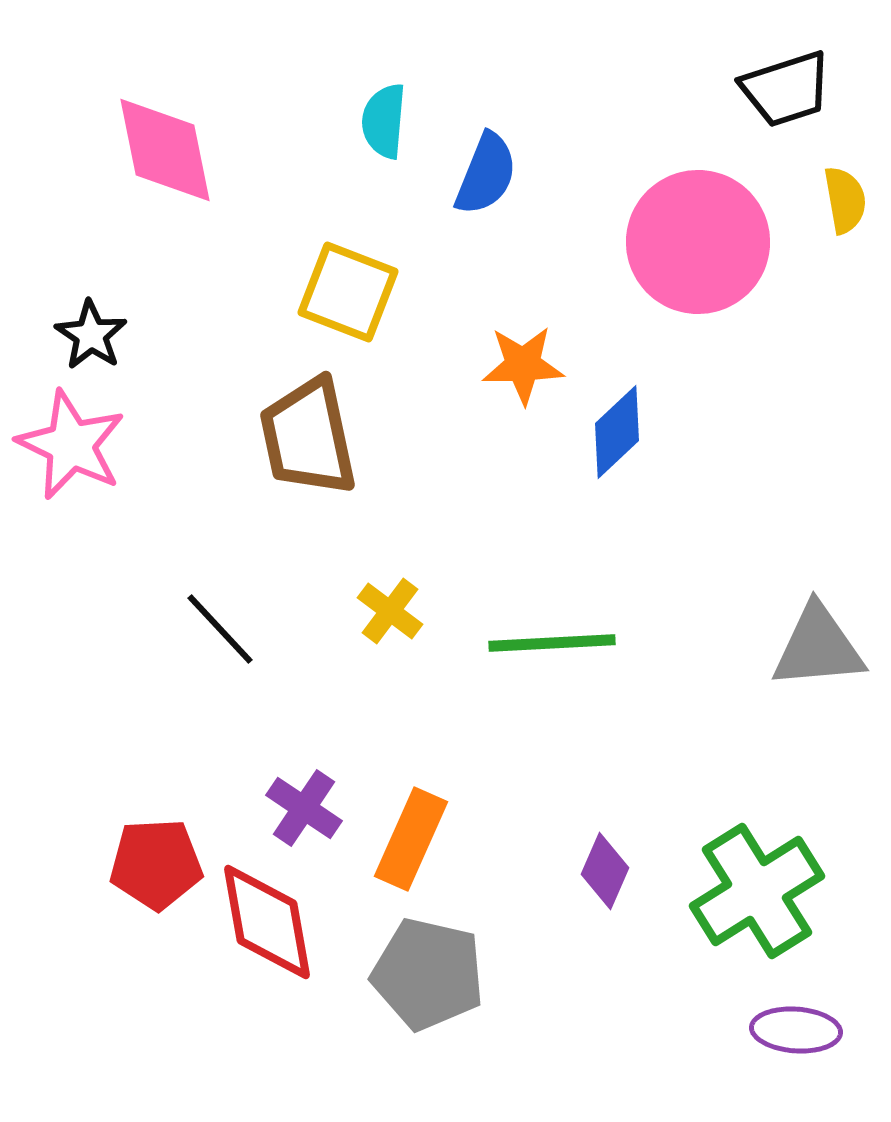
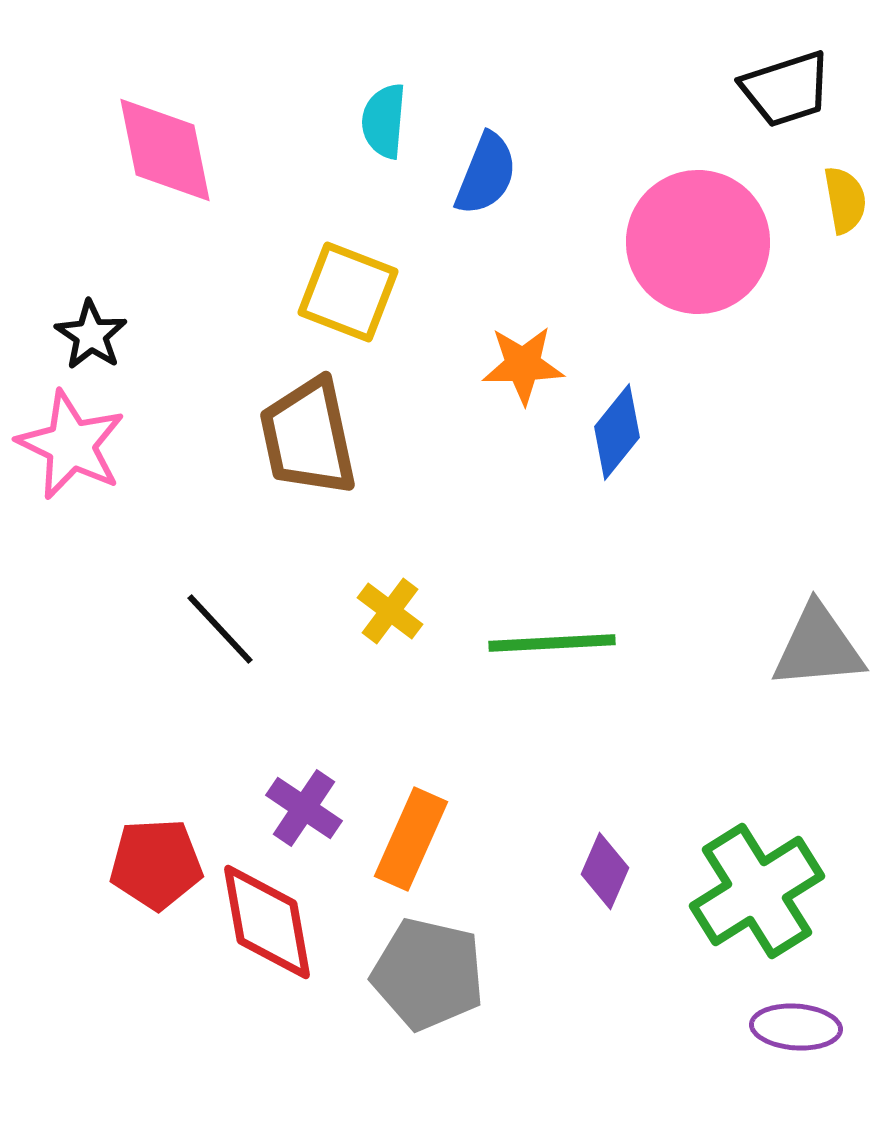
blue diamond: rotated 8 degrees counterclockwise
purple ellipse: moved 3 px up
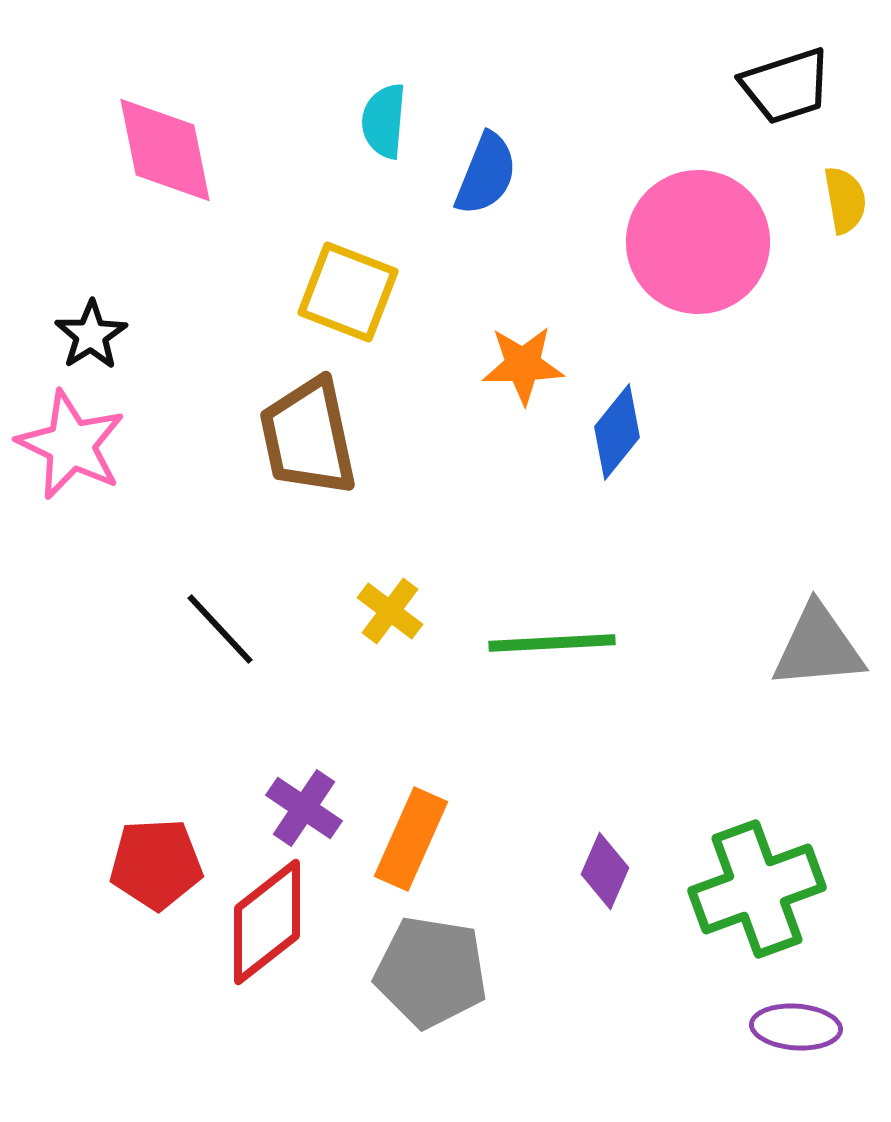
black trapezoid: moved 3 px up
black star: rotated 6 degrees clockwise
green cross: moved 2 px up; rotated 12 degrees clockwise
red diamond: rotated 62 degrees clockwise
gray pentagon: moved 3 px right, 2 px up; rotated 4 degrees counterclockwise
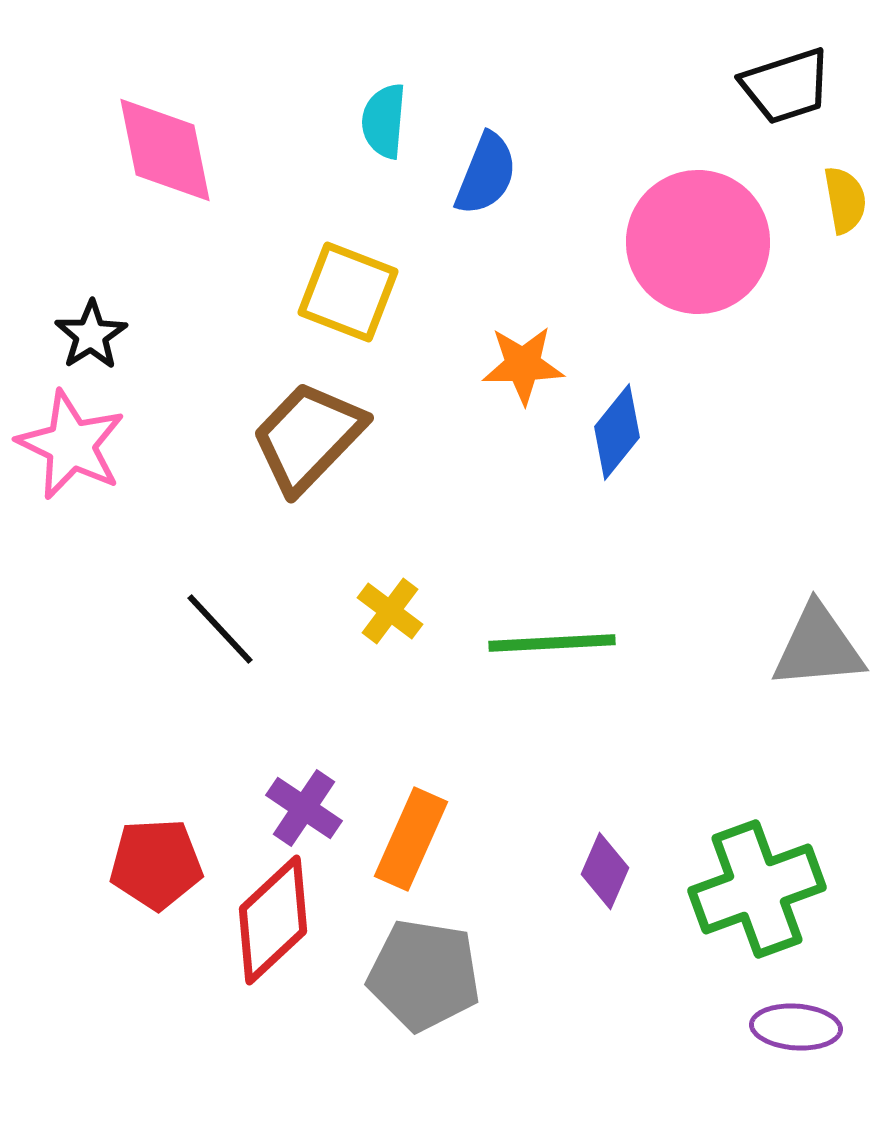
brown trapezoid: rotated 56 degrees clockwise
red diamond: moved 6 px right, 2 px up; rotated 5 degrees counterclockwise
gray pentagon: moved 7 px left, 3 px down
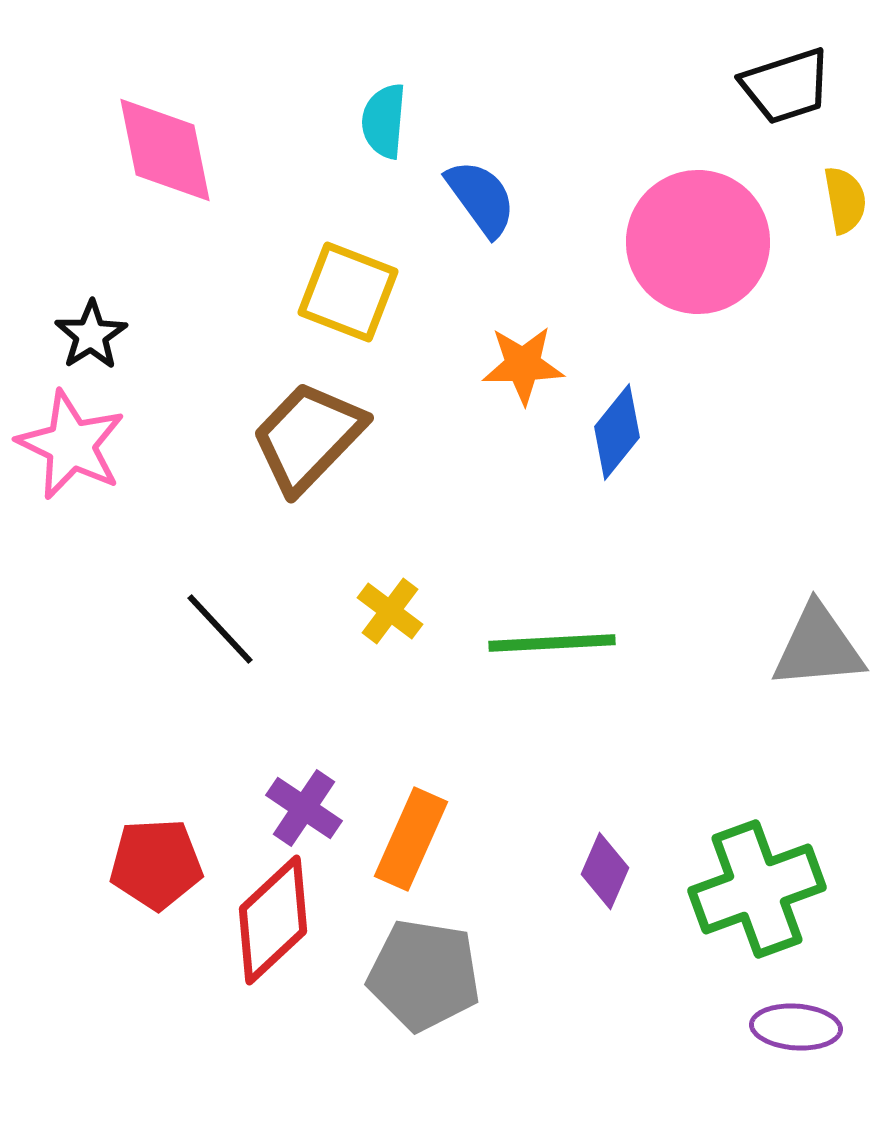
blue semicircle: moved 5 px left, 24 px down; rotated 58 degrees counterclockwise
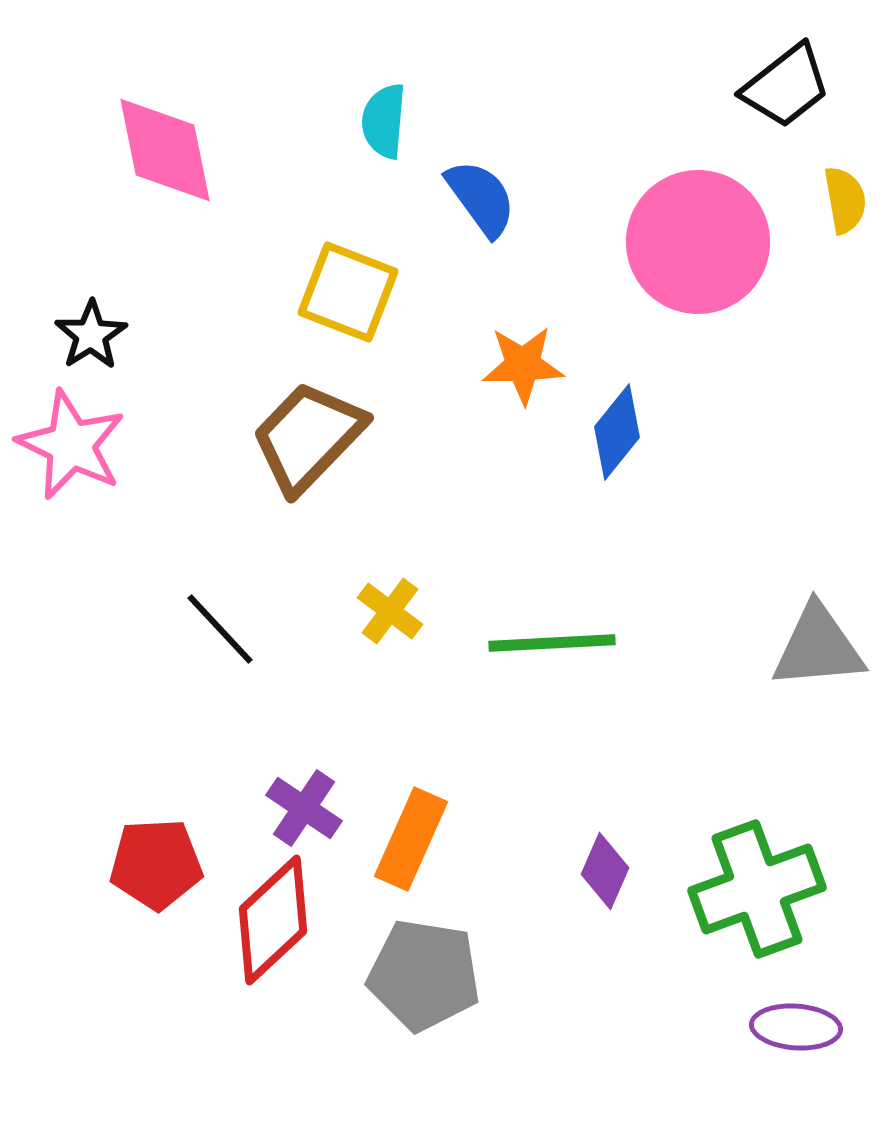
black trapezoid: rotated 20 degrees counterclockwise
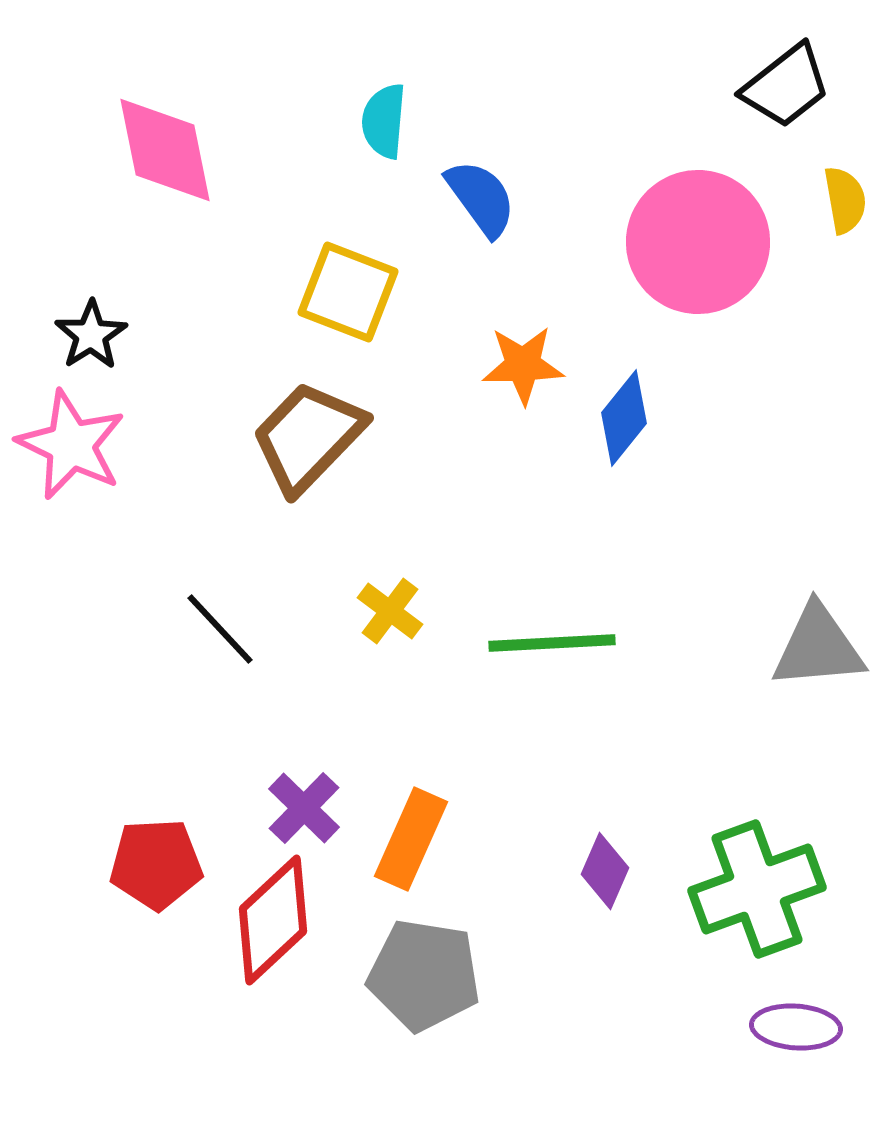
blue diamond: moved 7 px right, 14 px up
purple cross: rotated 10 degrees clockwise
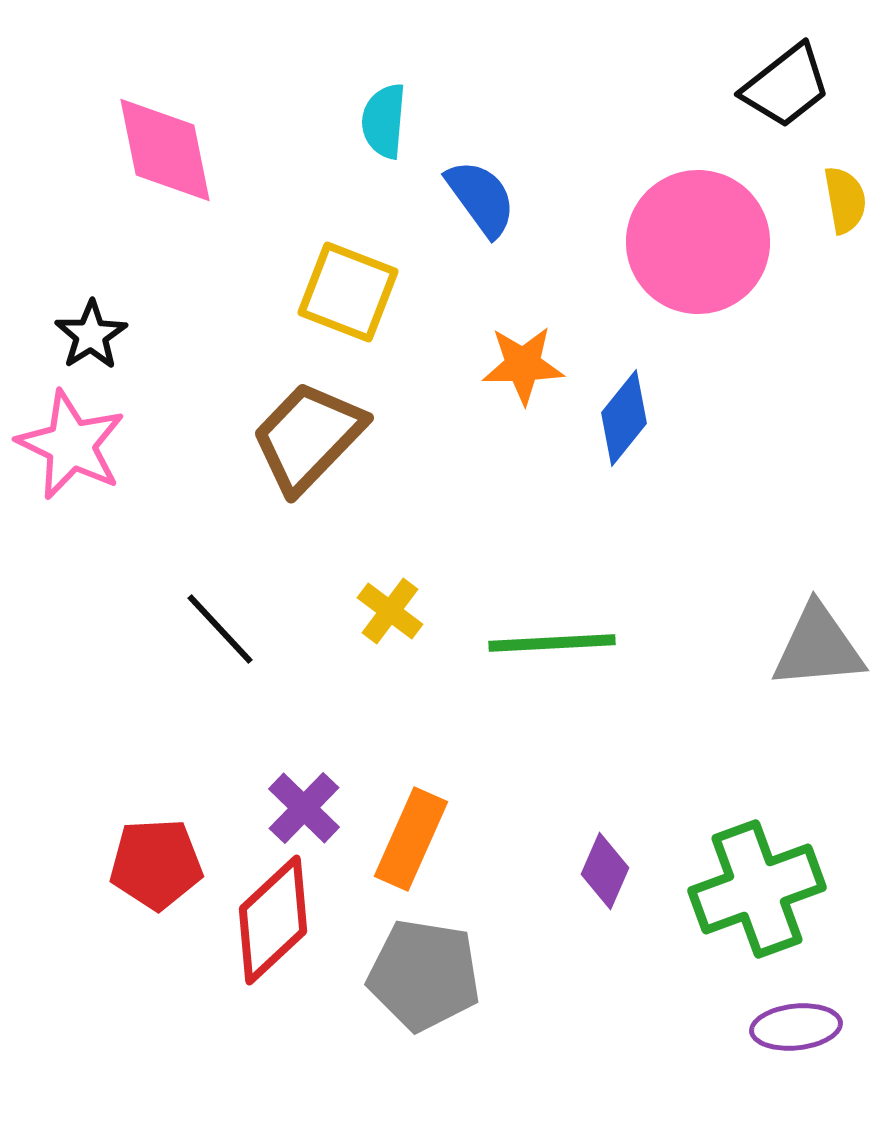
purple ellipse: rotated 10 degrees counterclockwise
